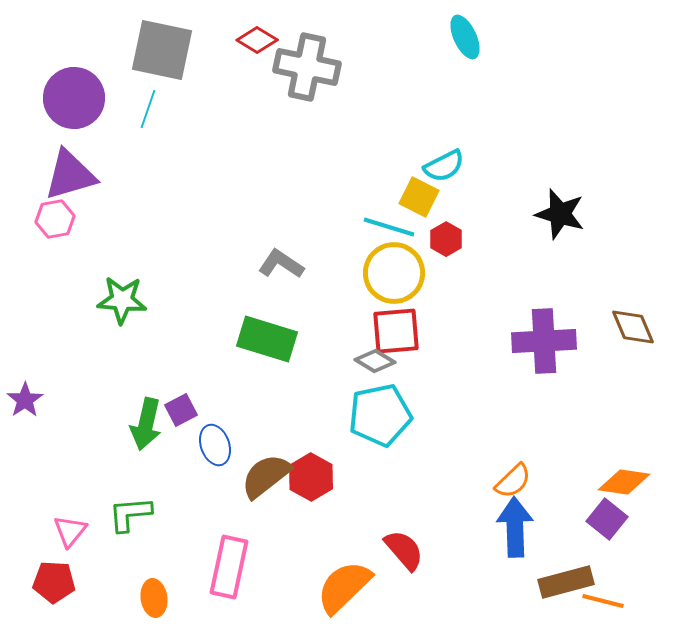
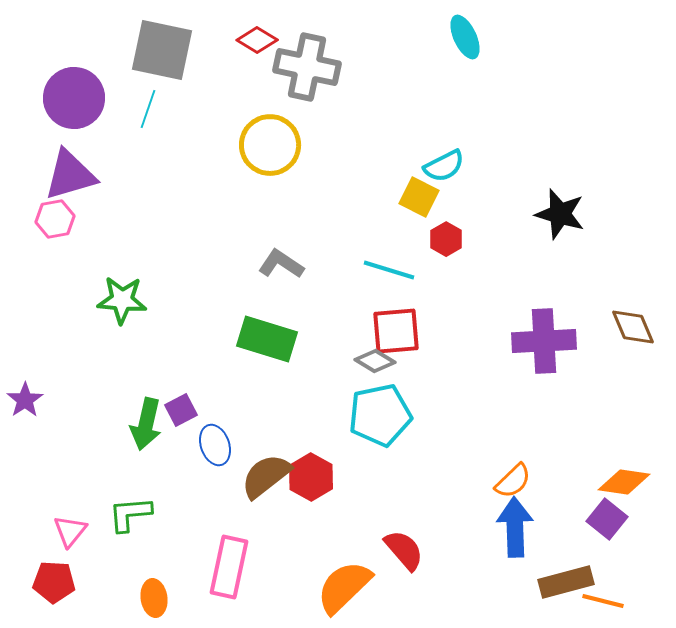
cyan line at (389, 227): moved 43 px down
yellow circle at (394, 273): moved 124 px left, 128 px up
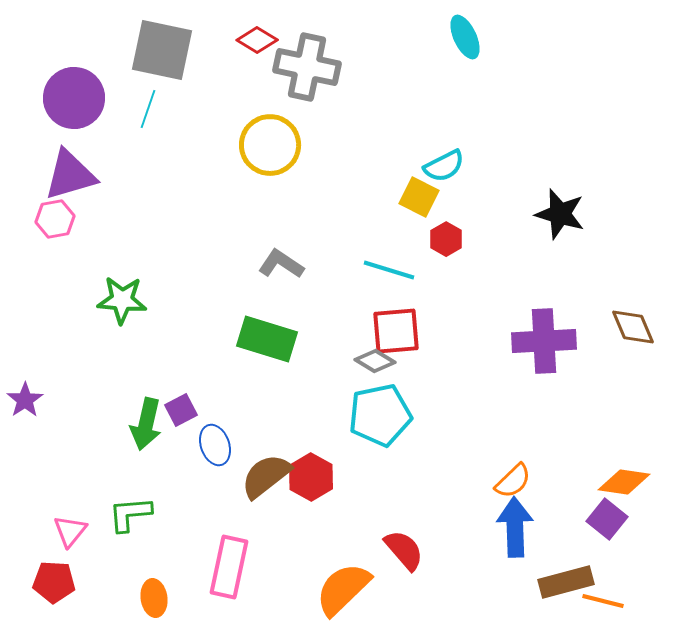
orange semicircle at (344, 587): moved 1 px left, 2 px down
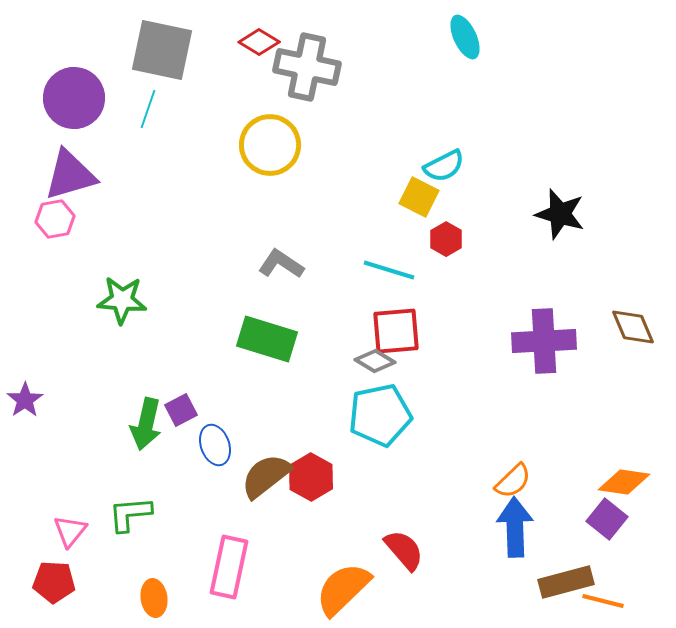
red diamond at (257, 40): moved 2 px right, 2 px down
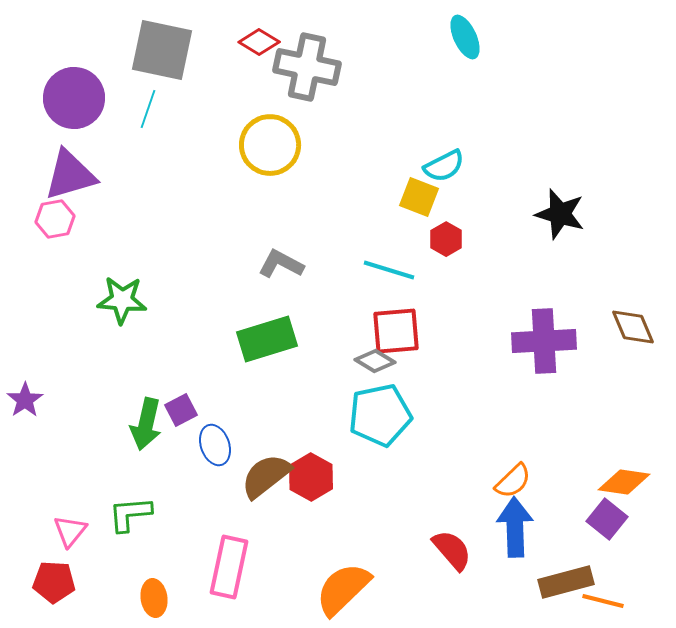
yellow square at (419, 197): rotated 6 degrees counterclockwise
gray L-shape at (281, 264): rotated 6 degrees counterclockwise
green rectangle at (267, 339): rotated 34 degrees counterclockwise
red semicircle at (404, 550): moved 48 px right
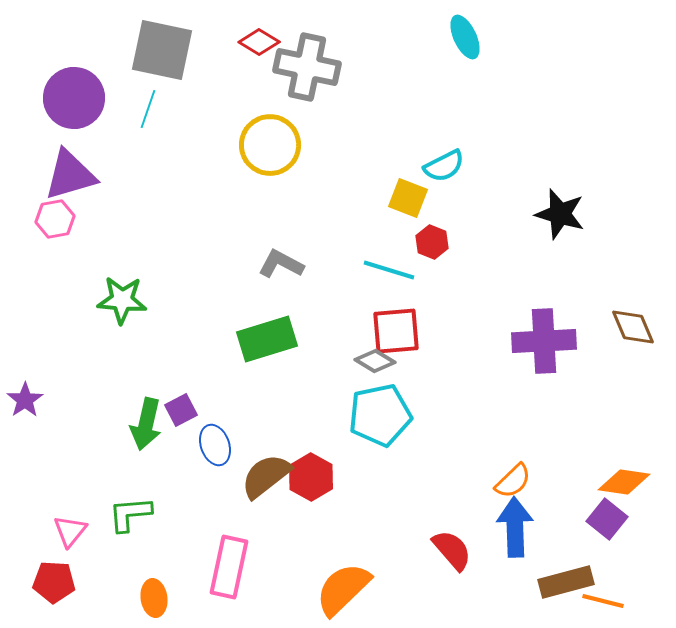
yellow square at (419, 197): moved 11 px left, 1 px down
red hexagon at (446, 239): moved 14 px left, 3 px down; rotated 8 degrees counterclockwise
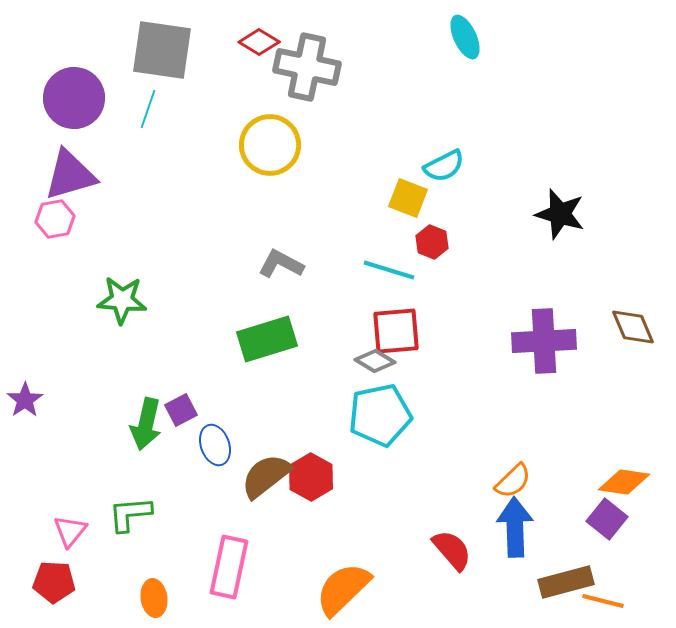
gray square at (162, 50): rotated 4 degrees counterclockwise
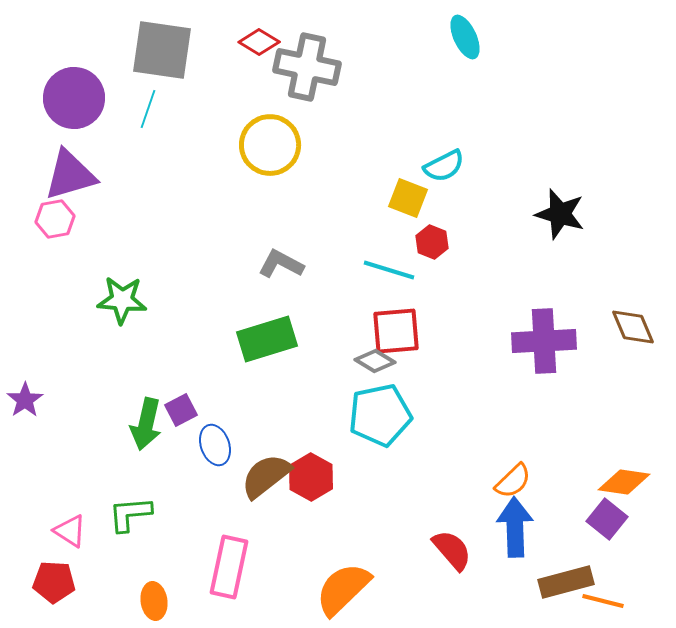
pink triangle at (70, 531): rotated 36 degrees counterclockwise
orange ellipse at (154, 598): moved 3 px down
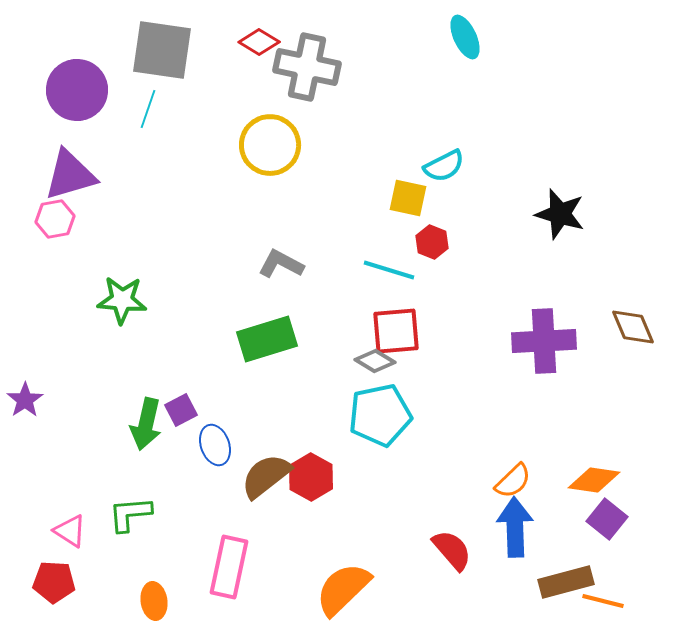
purple circle at (74, 98): moved 3 px right, 8 px up
yellow square at (408, 198): rotated 9 degrees counterclockwise
orange diamond at (624, 482): moved 30 px left, 2 px up
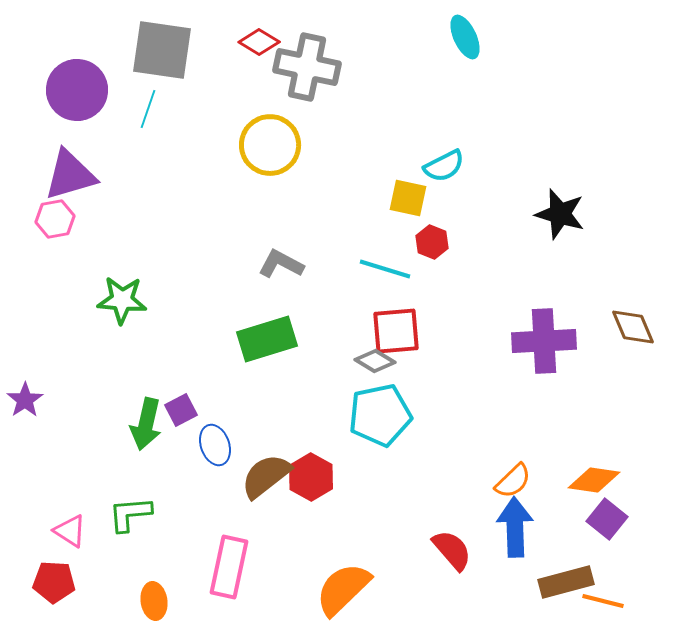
cyan line at (389, 270): moved 4 px left, 1 px up
